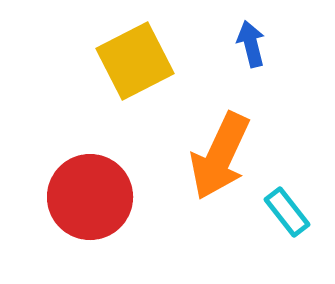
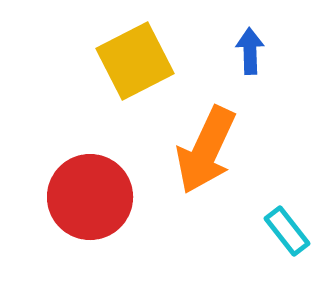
blue arrow: moved 1 px left, 7 px down; rotated 12 degrees clockwise
orange arrow: moved 14 px left, 6 px up
cyan rectangle: moved 19 px down
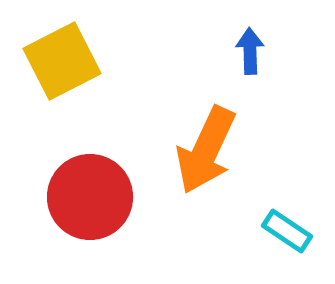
yellow square: moved 73 px left
cyan rectangle: rotated 18 degrees counterclockwise
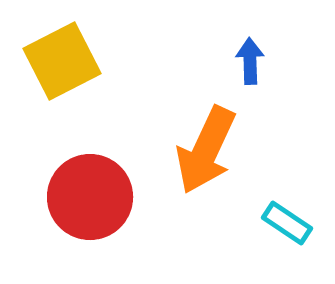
blue arrow: moved 10 px down
cyan rectangle: moved 8 px up
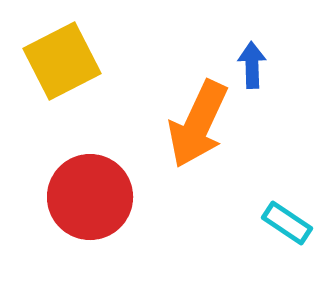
blue arrow: moved 2 px right, 4 px down
orange arrow: moved 8 px left, 26 px up
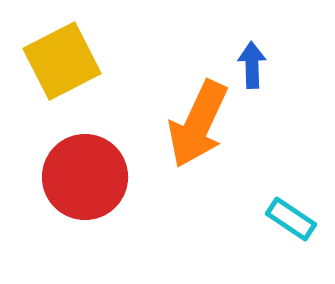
red circle: moved 5 px left, 20 px up
cyan rectangle: moved 4 px right, 4 px up
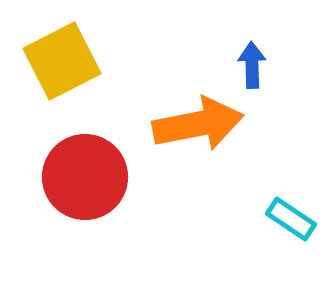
orange arrow: rotated 126 degrees counterclockwise
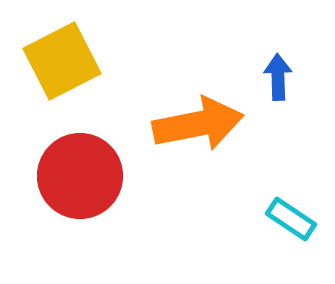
blue arrow: moved 26 px right, 12 px down
red circle: moved 5 px left, 1 px up
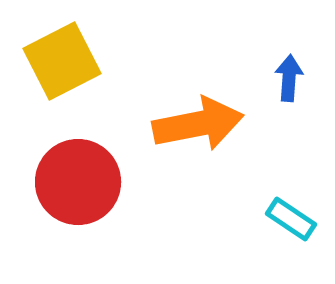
blue arrow: moved 11 px right, 1 px down; rotated 6 degrees clockwise
red circle: moved 2 px left, 6 px down
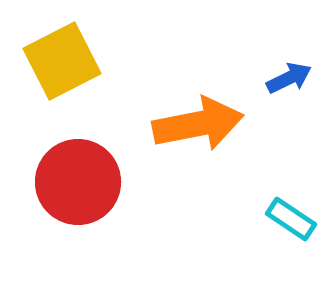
blue arrow: rotated 60 degrees clockwise
